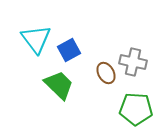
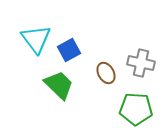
gray cross: moved 8 px right, 1 px down
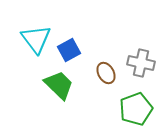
green pentagon: rotated 24 degrees counterclockwise
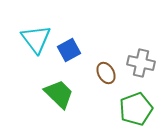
green trapezoid: moved 9 px down
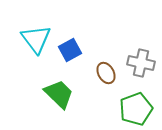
blue square: moved 1 px right
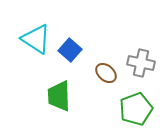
cyan triangle: rotated 20 degrees counterclockwise
blue square: rotated 20 degrees counterclockwise
brown ellipse: rotated 20 degrees counterclockwise
green trapezoid: moved 2 px down; rotated 136 degrees counterclockwise
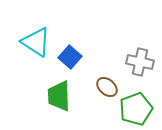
cyan triangle: moved 3 px down
blue square: moved 7 px down
gray cross: moved 1 px left, 1 px up
brown ellipse: moved 1 px right, 14 px down
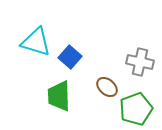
cyan triangle: rotated 16 degrees counterclockwise
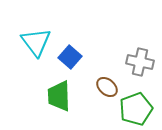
cyan triangle: rotated 36 degrees clockwise
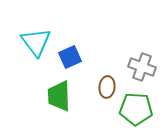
blue square: rotated 25 degrees clockwise
gray cross: moved 2 px right, 5 px down; rotated 8 degrees clockwise
brown ellipse: rotated 55 degrees clockwise
green pentagon: rotated 24 degrees clockwise
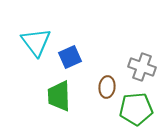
green pentagon: rotated 8 degrees counterclockwise
